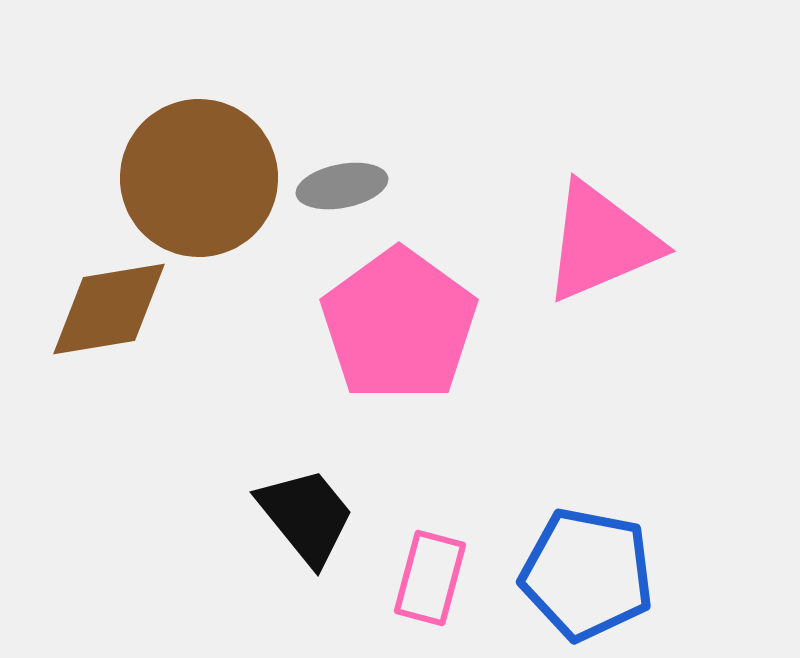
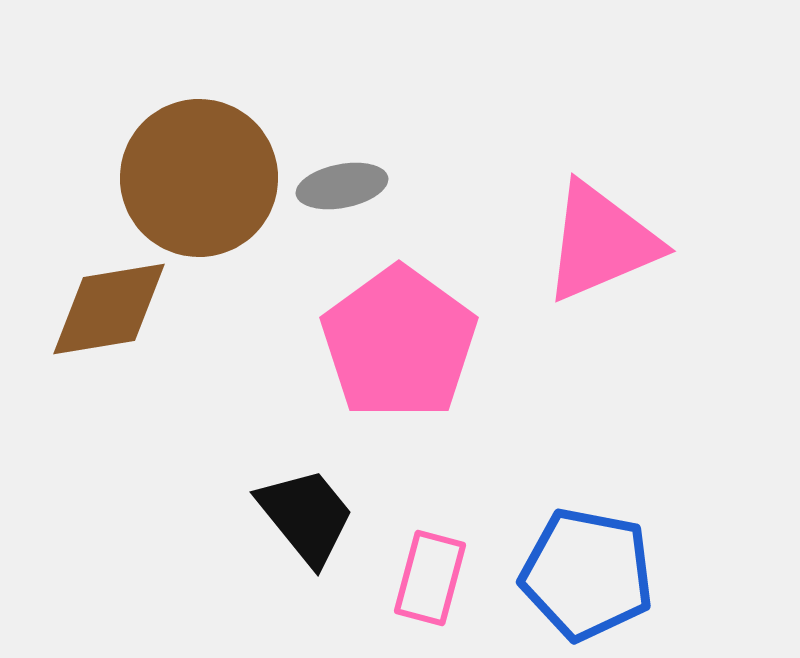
pink pentagon: moved 18 px down
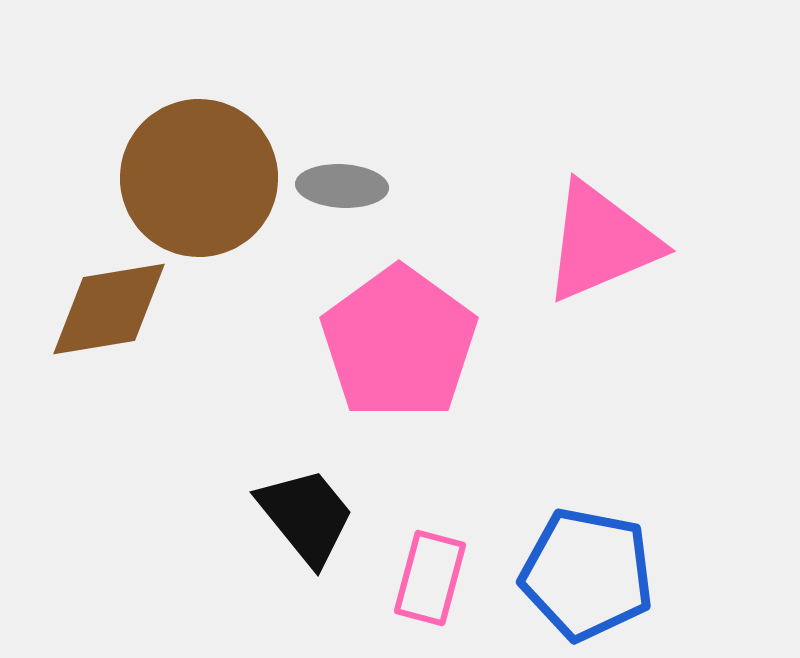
gray ellipse: rotated 14 degrees clockwise
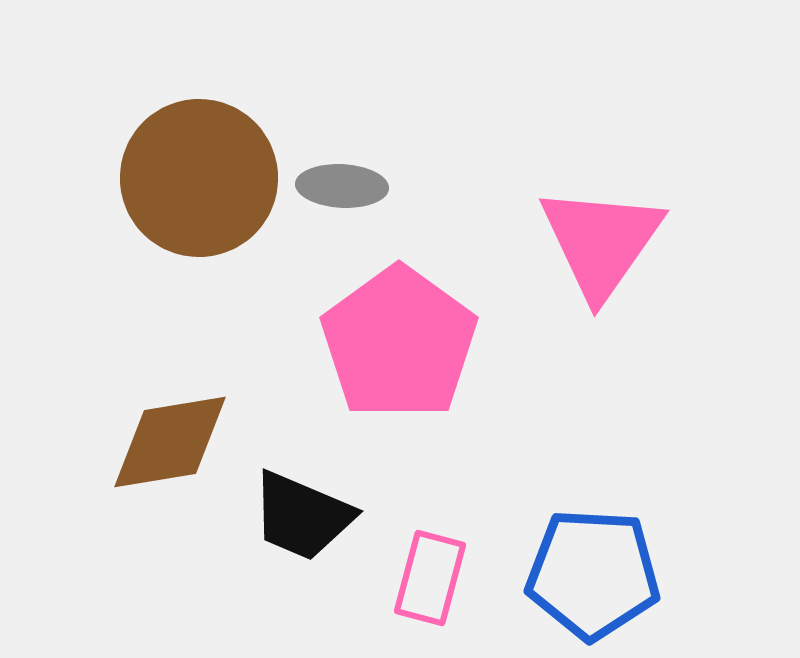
pink triangle: rotated 32 degrees counterclockwise
brown diamond: moved 61 px right, 133 px down
black trapezoid: moved 4 px left; rotated 152 degrees clockwise
blue pentagon: moved 6 px right; rotated 8 degrees counterclockwise
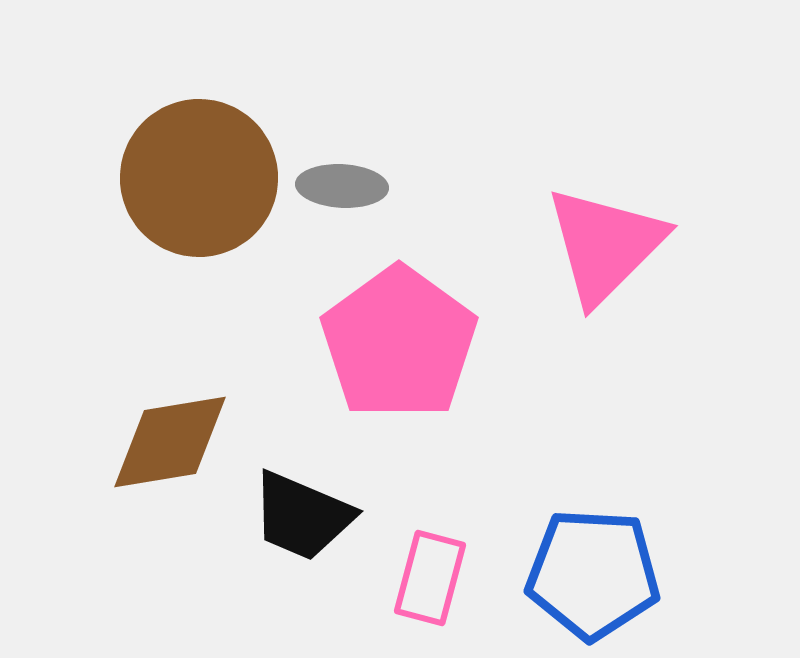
pink triangle: moved 4 px right, 3 px down; rotated 10 degrees clockwise
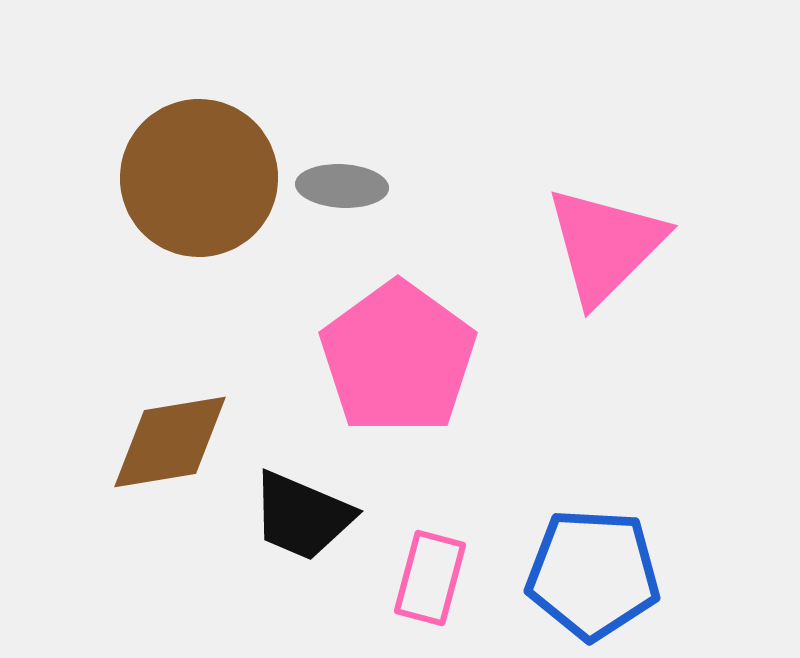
pink pentagon: moved 1 px left, 15 px down
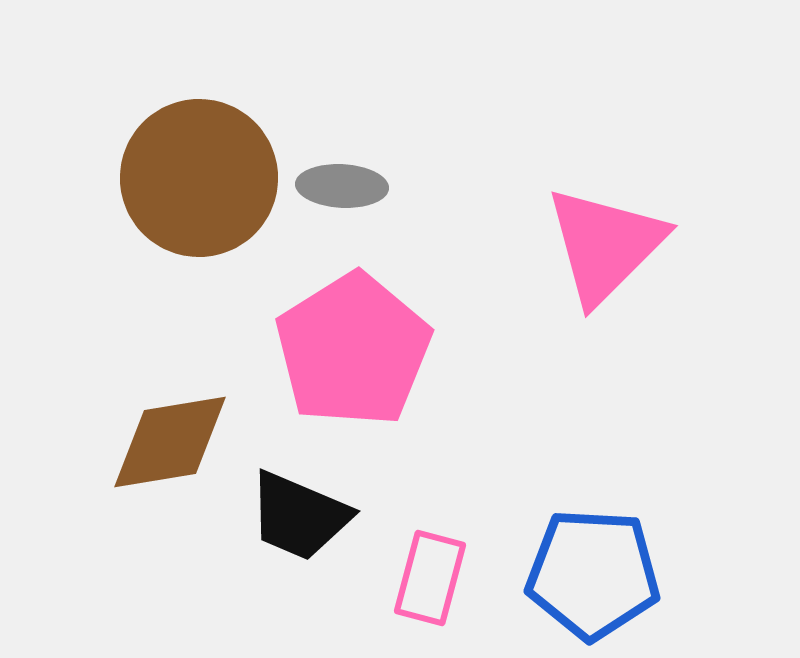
pink pentagon: moved 45 px left, 8 px up; rotated 4 degrees clockwise
black trapezoid: moved 3 px left
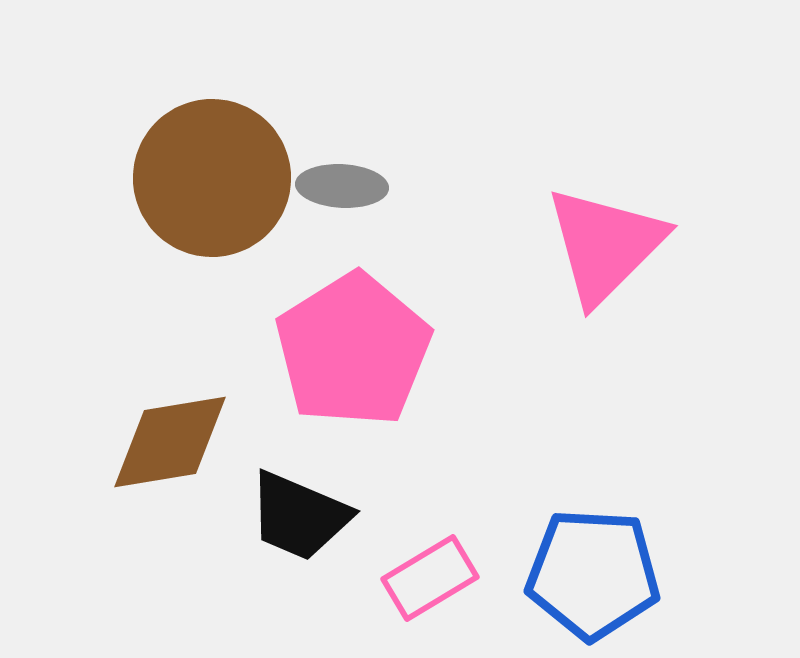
brown circle: moved 13 px right
pink rectangle: rotated 44 degrees clockwise
